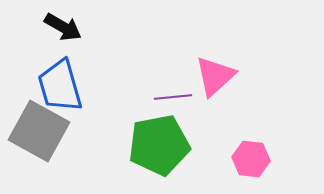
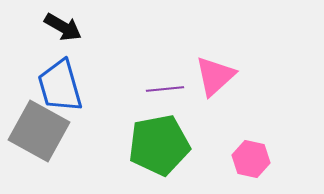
purple line: moved 8 px left, 8 px up
pink hexagon: rotated 6 degrees clockwise
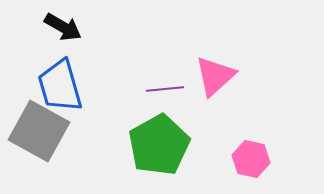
green pentagon: rotated 18 degrees counterclockwise
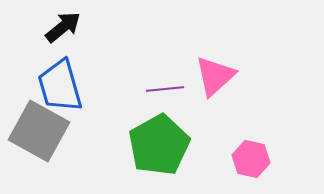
black arrow: rotated 69 degrees counterclockwise
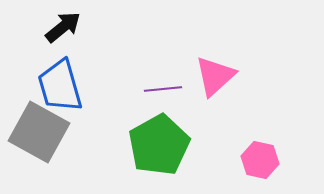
purple line: moved 2 px left
gray square: moved 1 px down
pink hexagon: moved 9 px right, 1 px down
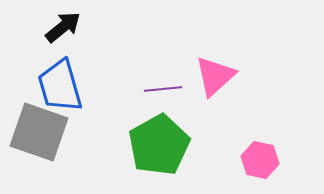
gray square: rotated 10 degrees counterclockwise
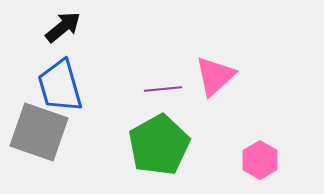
pink hexagon: rotated 18 degrees clockwise
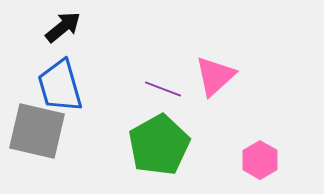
purple line: rotated 27 degrees clockwise
gray square: moved 2 px left, 1 px up; rotated 6 degrees counterclockwise
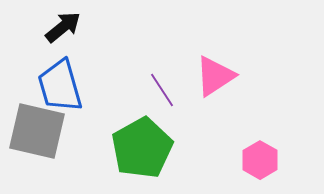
pink triangle: rotated 9 degrees clockwise
purple line: moved 1 px left, 1 px down; rotated 36 degrees clockwise
green pentagon: moved 17 px left, 3 px down
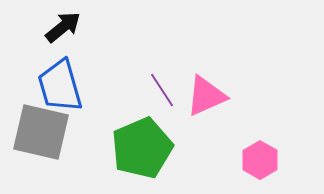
pink triangle: moved 9 px left, 20 px down; rotated 9 degrees clockwise
gray square: moved 4 px right, 1 px down
green pentagon: rotated 6 degrees clockwise
